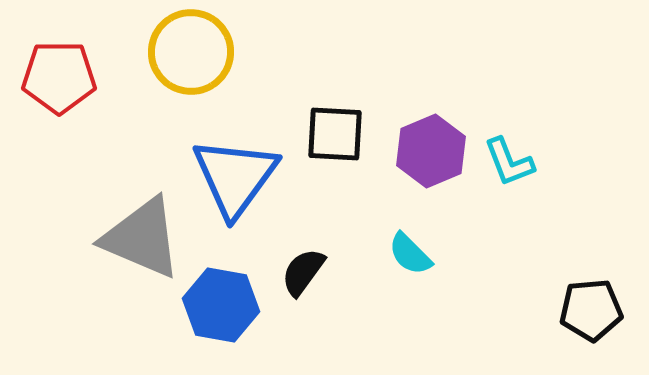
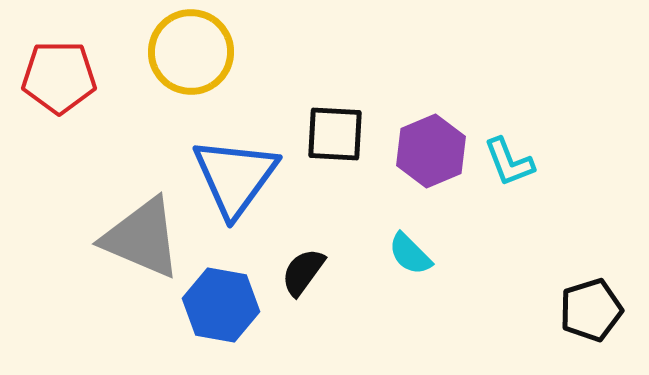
black pentagon: rotated 12 degrees counterclockwise
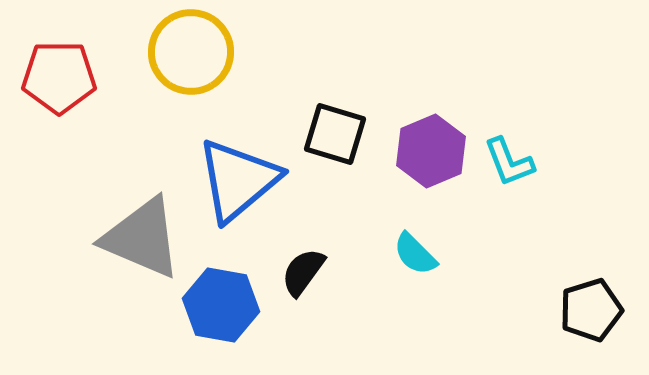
black square: rotated 14 degrees clockwise
blue triangle: moved 3 px right, 3 px down; rotated 14 degrees clockwise
cyan semicircle: moved 5 px right
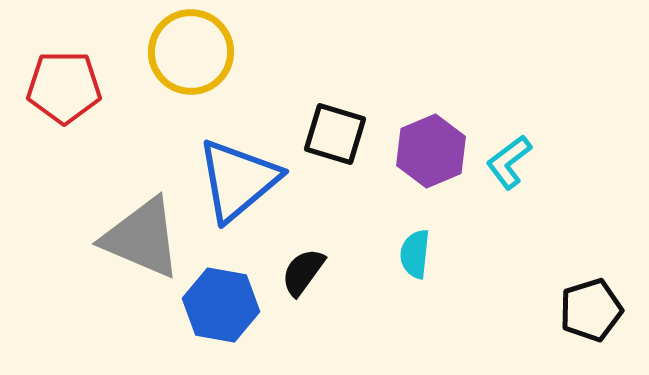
red pentagon: moved 5 px right, 10 px down
cyan L-shape: rotated 74 degrees clockwise
cyan semicircle: rotated 51 degrees clockwise
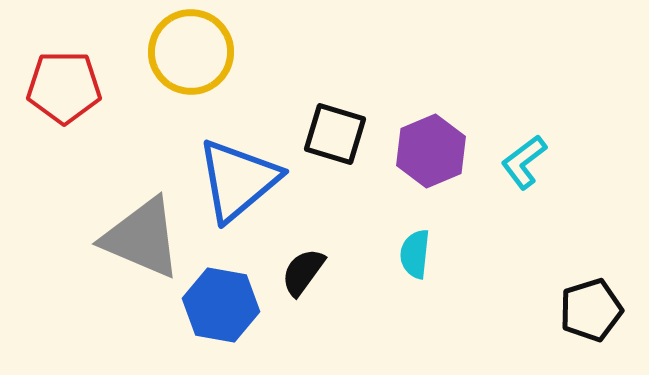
cyan L-shape: moved 15 px right
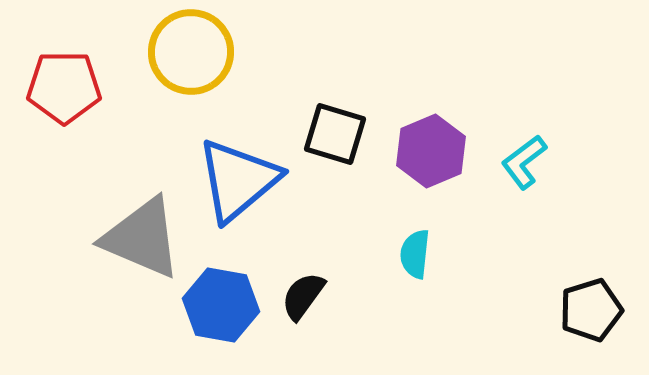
black semicircle: moved 24 px down
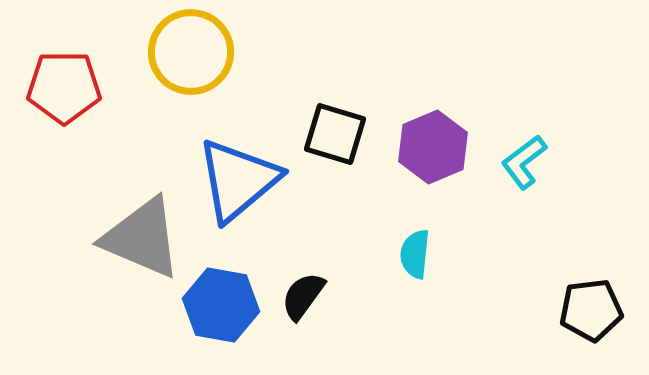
purple hexagon: moved 2 px right, 4 px up
black pentagon: rotated 10 degrees clockwise
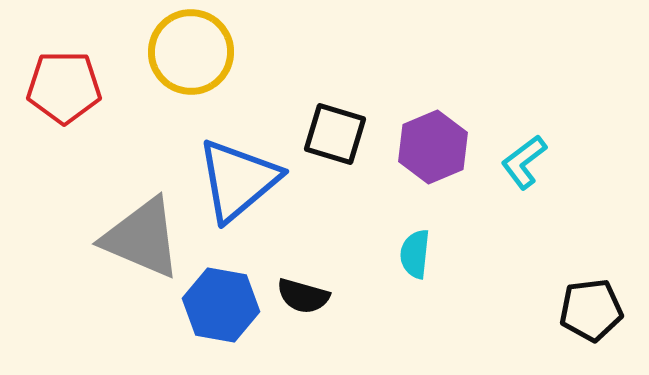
black semicircle: rotated 110 degrees counterclockwise
